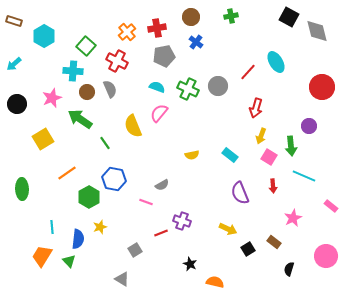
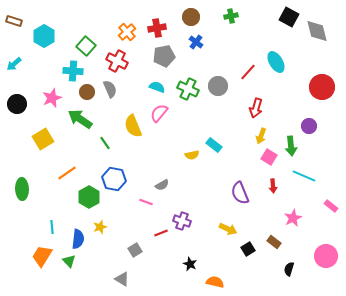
cyan rectangle at (230, 155): moved 16 px left, 10 px up
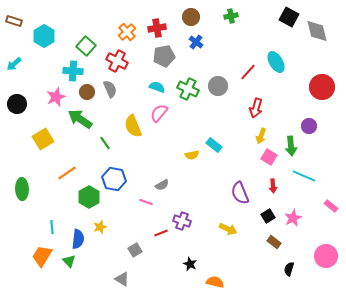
pink star at (52, 98): moved 4 px right, 1 px up
black square at (248, 249): moved 20 px right, 33 px up
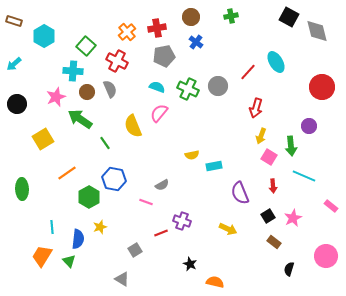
cyan rectangle at (214, 145): moved 21 px down; rotated 49 degrees counterclockwise
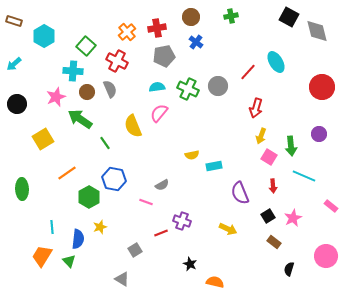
cyan semicircle at (157, 87): rotated 28 degrees counterclockwise
purple circle at (309, 126): moved 10 px right, 8 px down
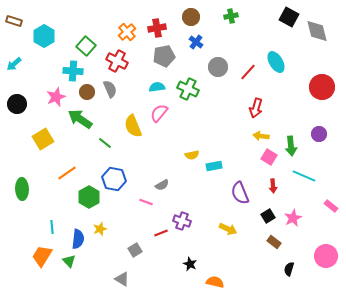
gray circle at (218, 86): moved 19 px up
yellow arrow at (261, 136): rotated 77 degrees clockwise
green line at (105, 143): rotated 16 degrees counterclockwise
yellow star at (100, 227): moved 2 px down
